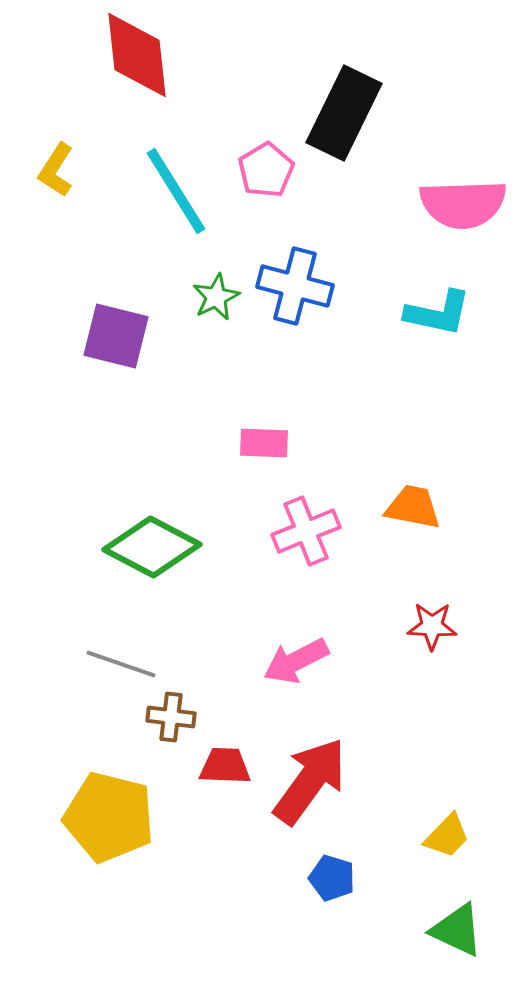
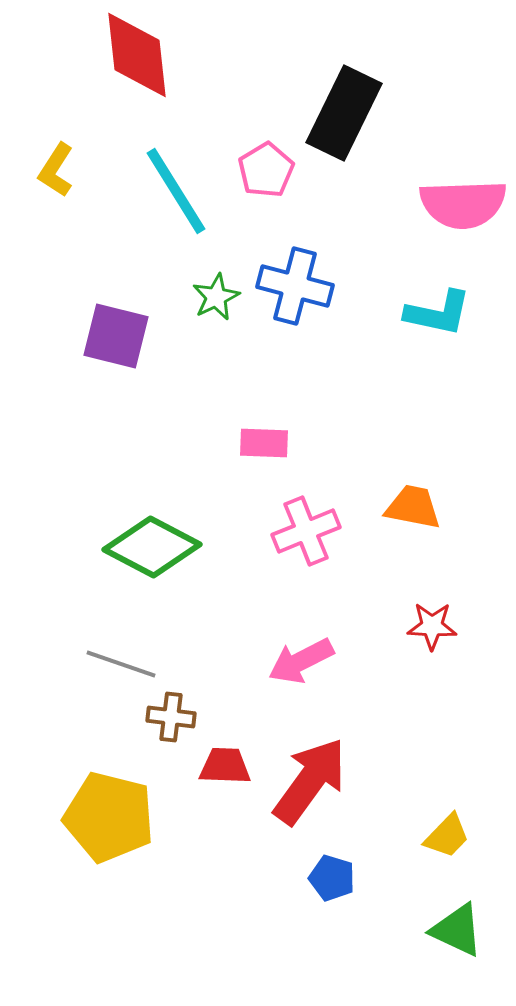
pink arrow: moved 5 px right
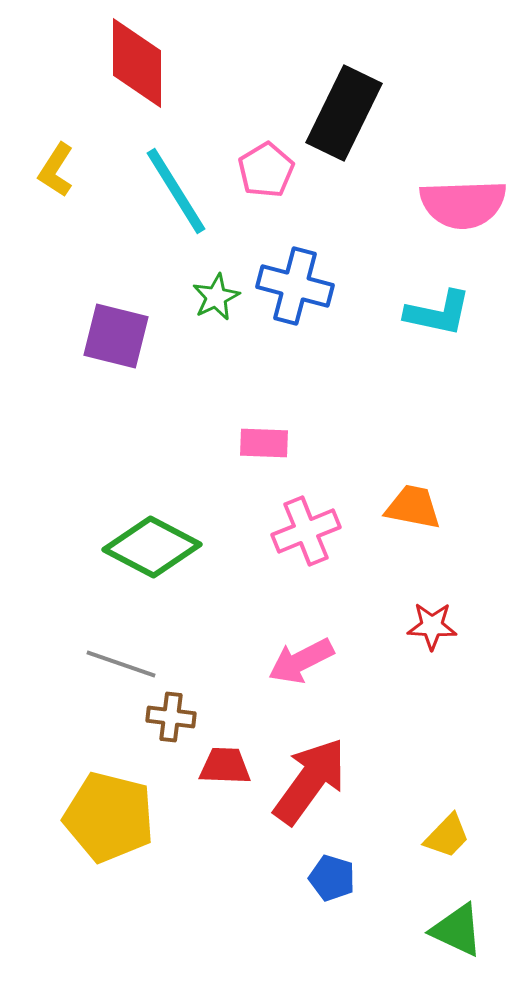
red diamond: moved 8 px down; rotated 6 degrees clockwise
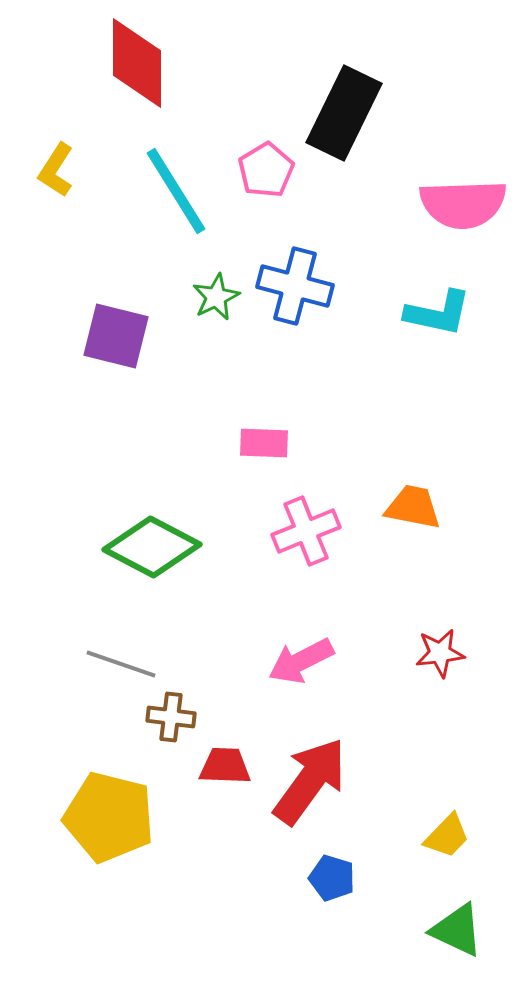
red star: moved 8 px right, 27 px down; rotated 9 degrees counterclockwise
